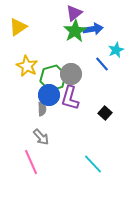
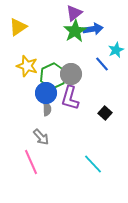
yellow star: rotated 10 degrees counterclockwise
green hexagon: moved 2 px up; rotated 10 degrees counterclockwise
blue circle: moved 3 px left, 2 px up
gray semicircle: moved 5 px right
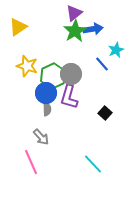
purple L-shape: moved 1 px left, 1 px up
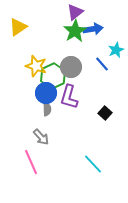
purple triangle: moved 1 px right, 1 px up
yellow star: moved 9 px right
gray circle: moved 7 px up
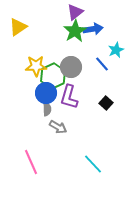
yellow star: rotated 20 degrees counterclockwise
black square: moved 1 px right, 10 px up
gray arrow: moved 17 px right, 10 px up; rotated 18 degrees counterclockwise
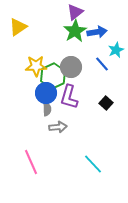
blue arrow: moved 4 px right, 3 px down
gray arrow: rotated 36 degrees counterclockwise
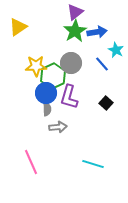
cyan star: rotated 21 degrees counterclockwise
gray circle: moved 4 px up
cyan line: rotated 30 degrees counterclockwise
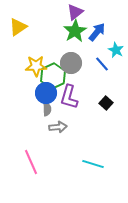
blue arrow: rotated 42 degrees counterclockwise
